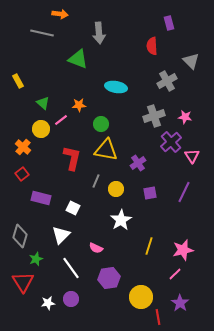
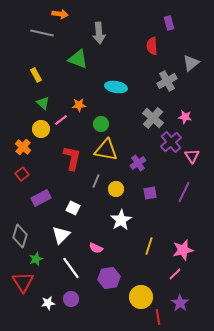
gray triangle at (191, 61): moved 2 px down; rotated 36 degrees clockwise
yellow rectangle at (18, 81): moved 18 px right, 6 px up
gray cross at (154, 116): moved 1 px left, 2 px down; rotated 30 degrees counterclockwise
purple rectangle at (41, 198): rotated 42 degrees counterclockwise
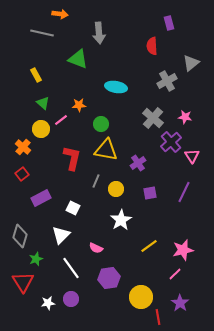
yellow line at (149, 246): rotated 36 degrees clockwise
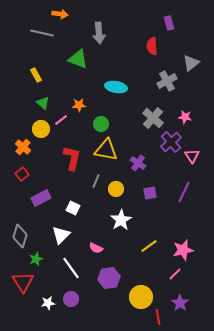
purple cross at (138, 163): rotated 21 degrees counterclockwise
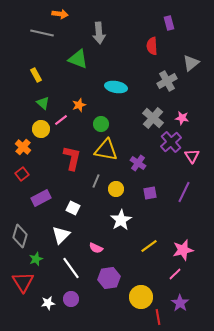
orange star at (79, 105): rotated 16 degrees counterclockwise
pink star at (185, 117): moved 3 px left, 1 px down
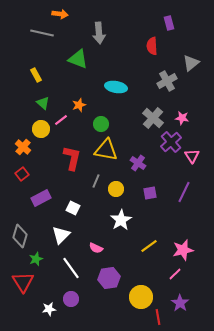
white star at (48, 303): moved 1 px right, 6 px down
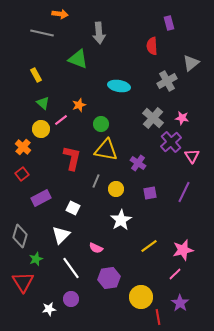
cyan ellipse at (116, 87): moved 3 px right, 1 px up
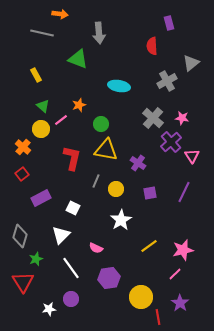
green triangle at (43, 103): moved 3 px down
